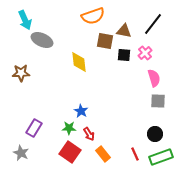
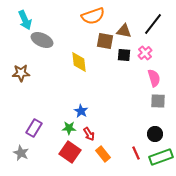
red line: moved 1 px right, 1 px up
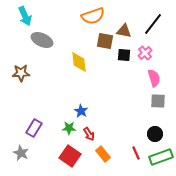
cyan arrow: moved 4 px up
red square: moved 4 px down
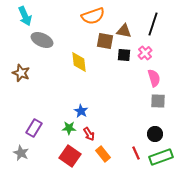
black line: rotated 20 degrees counterclockwise
brown star: rotated 24 degrees clockwise
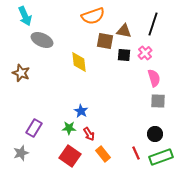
gray star: rotated 28 degrees clockwise
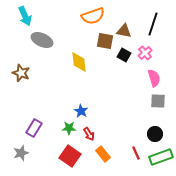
black square: rotated 24 degrees clockwise
